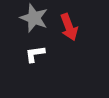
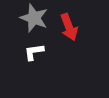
white L-shape: moved 1 px left, 2 px up
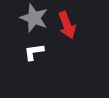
red arrow: moved 2 px left, 2 px up
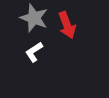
white L-shape: rotated 25 degrees counterclockwise
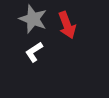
gray star: moved 1 px left, 1 px down
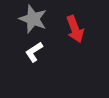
red arrow: moved 8 px right, 4 px down
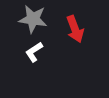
gray star: rotated 12 degrees counterclockwise
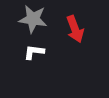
white L-shape: rotated 40 degrees clockwise
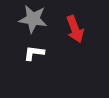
white L-shape: moved 1 px down
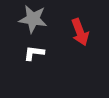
red arrow: moved 5 px right, 3 px down
